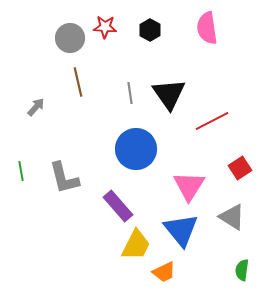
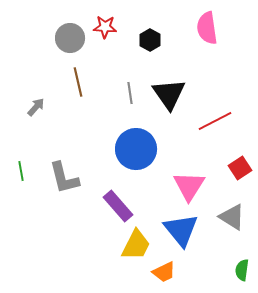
black hexagon: moved 10 px down
red line: moved 3 px right
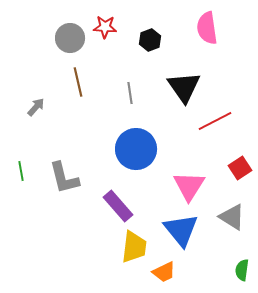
black hexagon: rotated 10 degrees clockwise
black triangle: moved 15 px right, 7 px up
yellow trapezoid: moved 2 px left, 2 px down; rotated 20 degrees counterclockwise
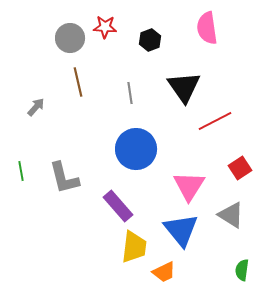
gray triangle: moved 1 px left, 2 px up
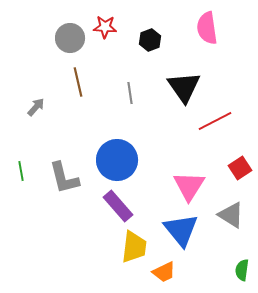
blue circle: moved 19 px left, 11 px down
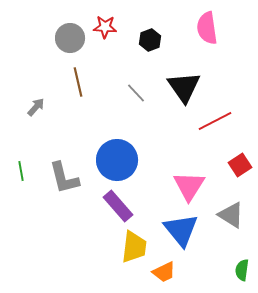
gray line: moved 6 px right; rotated 35 degrees counterclockwise
red square: moved 3 px up
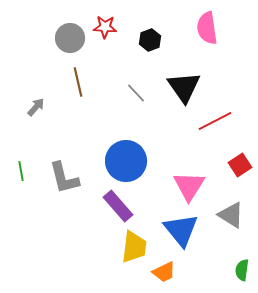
blue circle: moved 9 px right, 1 px down
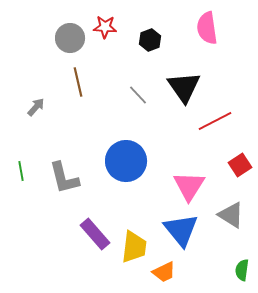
gray line: moved 2 px right, 2 px down
purple rectangle: moved 23 px left, 28 px down
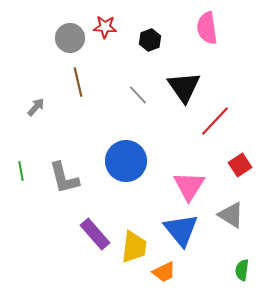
red line: rotated 20 degrees counterclockwise
